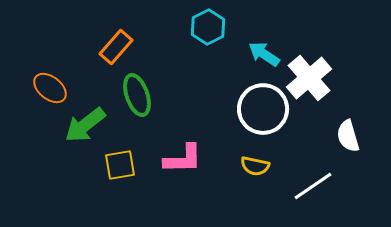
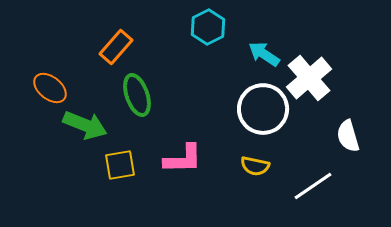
green arrow: rotated 120 degrees counterclockwise
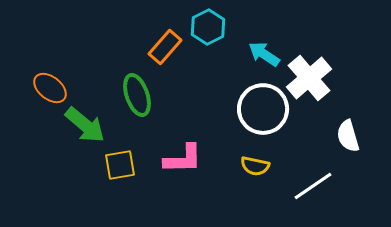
orange rectangle: moved 49 px right
green arrow: rotated 18 degrees clockwise
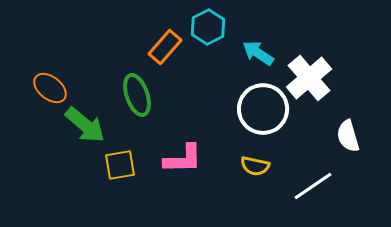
cyan arrow: moved 6 px left, 1 px up
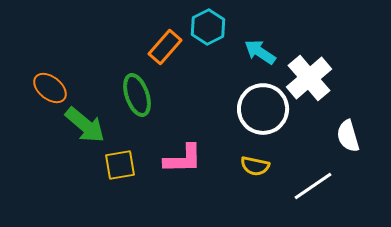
cyan arrow: moved 2 px right, 1 px up
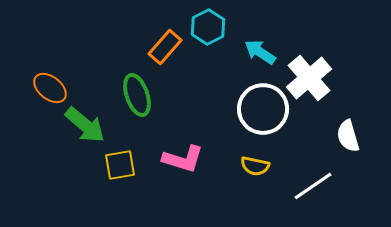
pink L-shape: rotated 18 degrees clockwise
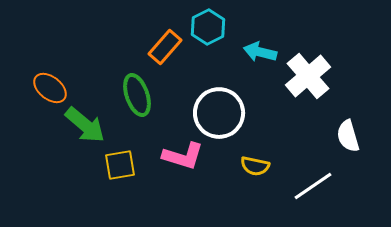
cyan arrow: rotated 20 degrees counterclockwise
white cross: moved 1 px left, 2 px up
white circle: moved 44 px left, 4 px down
pink L-shape: moved 3 px up
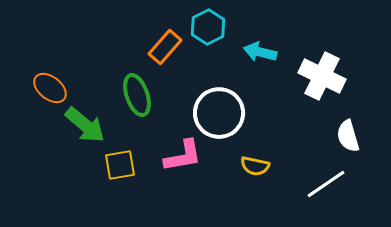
white cross: moved 14 px right; rotated 24 degrees counterclockwise
pink L-shape: rotated 27 degrees counterclockwise
white line: moved 13 px right, 2 px up
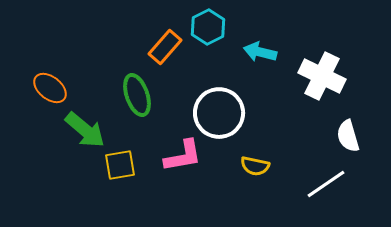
green arrow: moved 5 px down
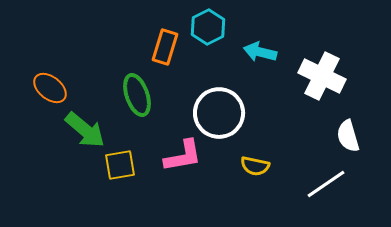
orange rectangle: rotated 24 degrees counterclockwise
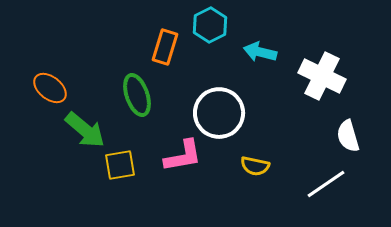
cyan hexagon: moved 2 px right, 2 px up
